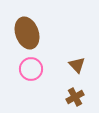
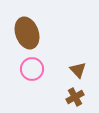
brown triangle: moved 1 px right, 5 px down
pink circle: moved 1 px right
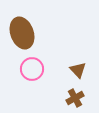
brown ellipse: moved 5 px left
brown cross: moved 1 px down
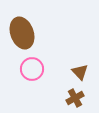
brown triangle: moved 2 px right, 2 px down
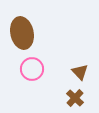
brown ellipse: rotated 8 degrees clockwise
brown cross: rotated 18 degrees counterclockwise
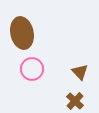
brown cross: moved 3 px down
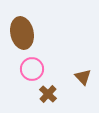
brown triangle: moved 3 px right, 5 px down
brown cross: moved 27 px left, 7 px up
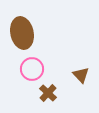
brown triangle: moved 2 px left, 2 px up
brown cross: moved 1 px up
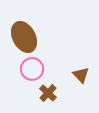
brown ellipse: moved 2 px right, 4 px down; rotated 16 degrees counterclockwise
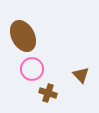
brown ellipse: moved 1 px left, 1 px up
brown cross: rotated 24 degrees counterclockwise
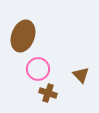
brown ellipse: rotated 48 degrees clockwise
pink circle: moved 6 px right
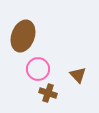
brown triangle: moved 3 px left
